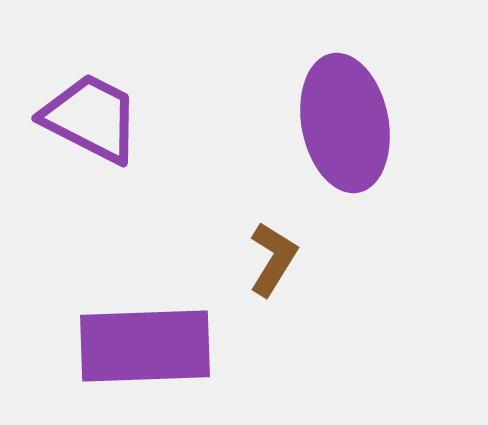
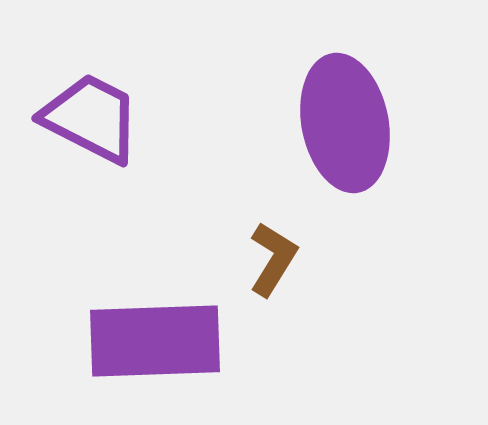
purple rectangle: moved 10 px right, 5 px up
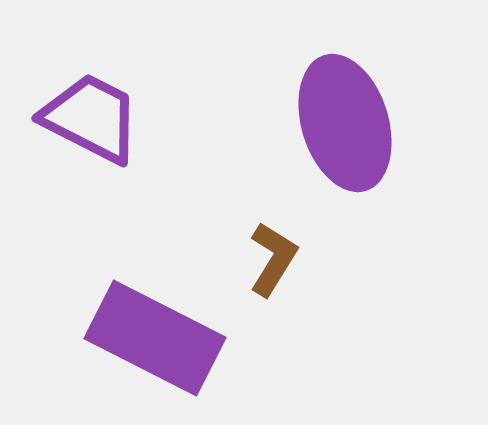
purple ellipse: rotated 6 degrees counterclockwise
purple rectangle: moved 3 px up; rotated 29 degrees clockwise
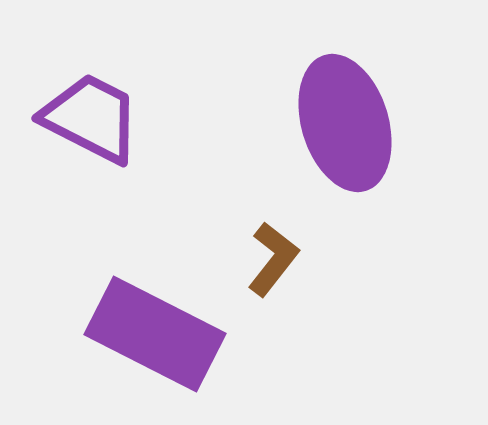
brown L-shape: rotated 6 degrees clockwise
purple rectangle: moved 4 px up
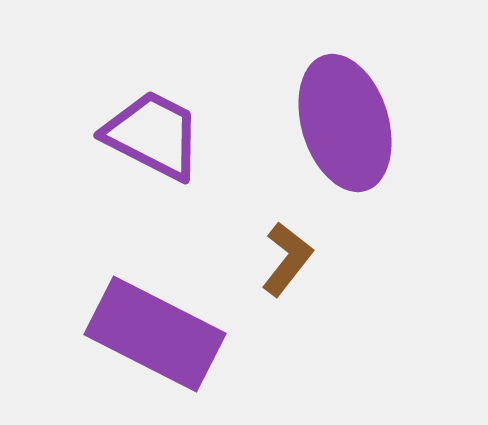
purple trapezoid: moved 62 px right, 17 px down
brown L-shape: moved 14 px right
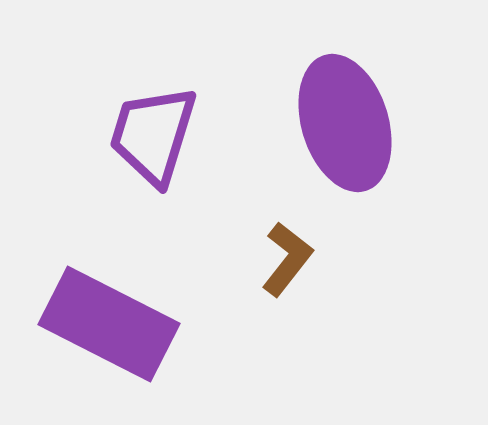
purple trapezoid: rotated 100 degrees counterclockwise
purple rectangle: moved 46 px left, 10 px up
